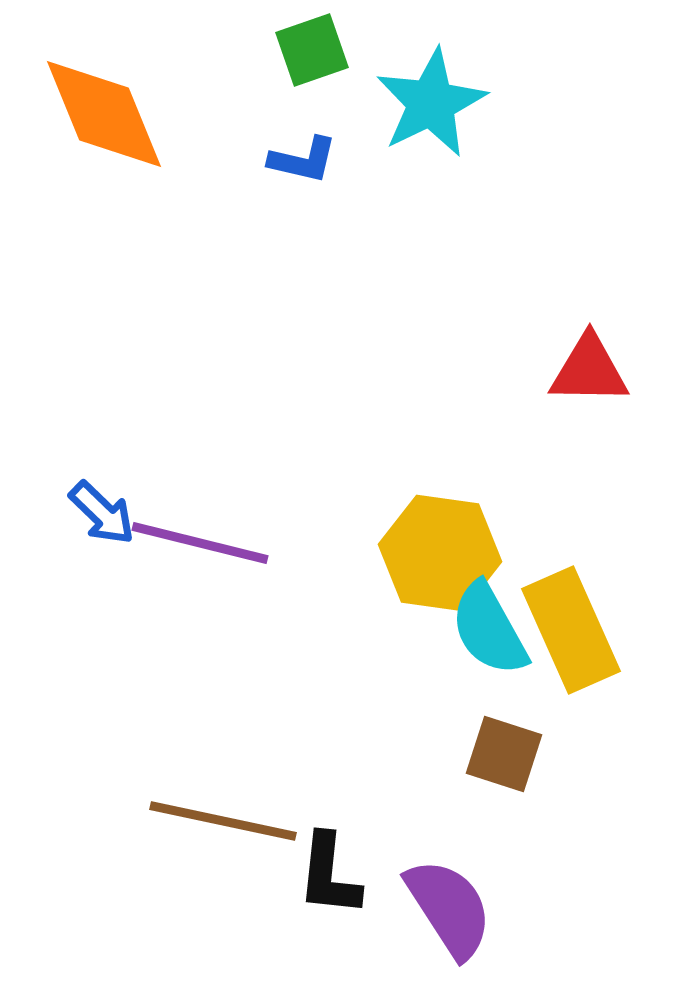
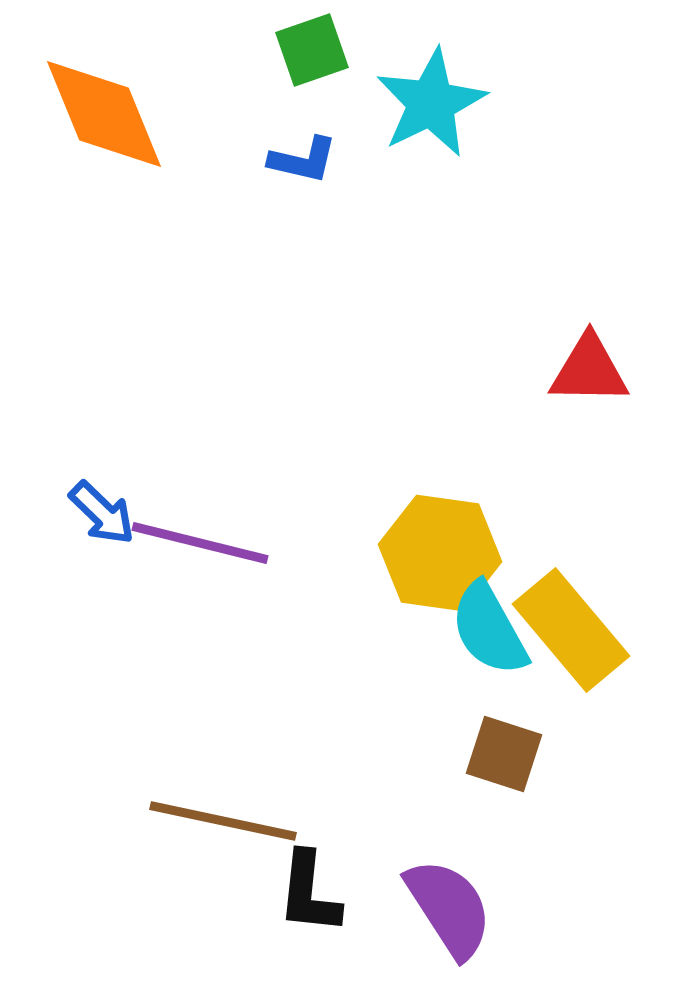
yellow rectangle: rotated 16 degrees counterclockwise
black L-shape: moved 20 px left, 18 px down
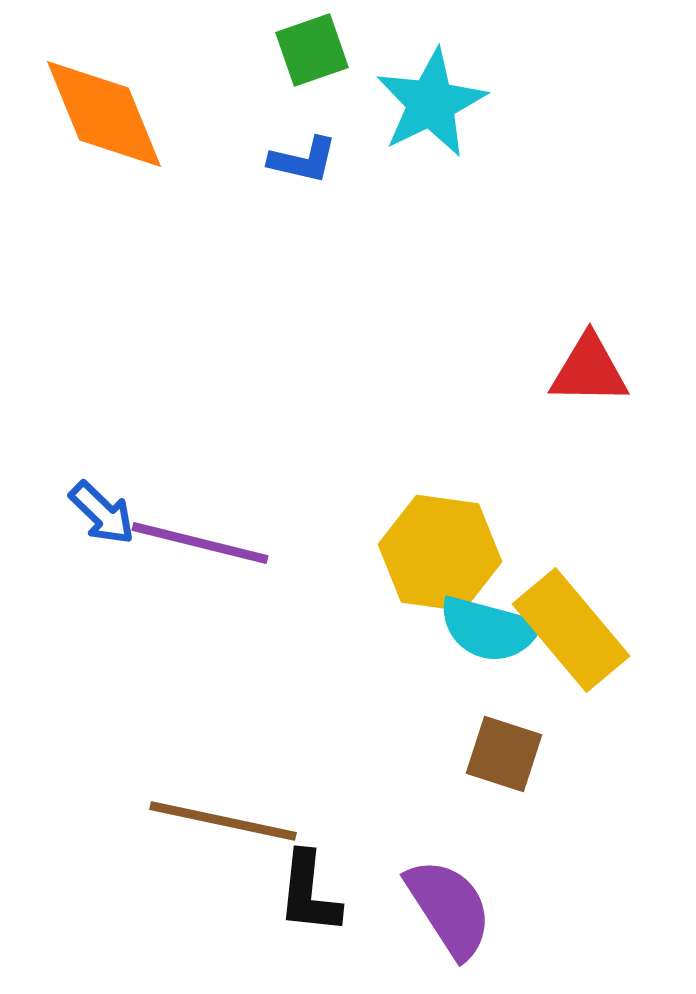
cyan semicircle: rotated 46 degrees counterclockwise
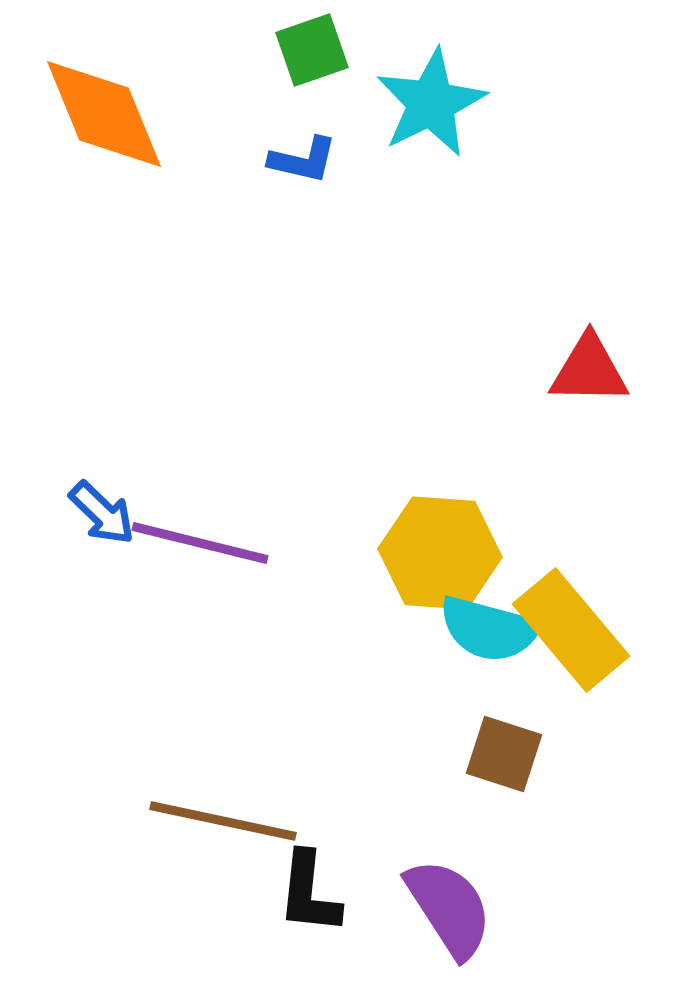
yellow hexagon: rotated 4 degrees counterclockwise
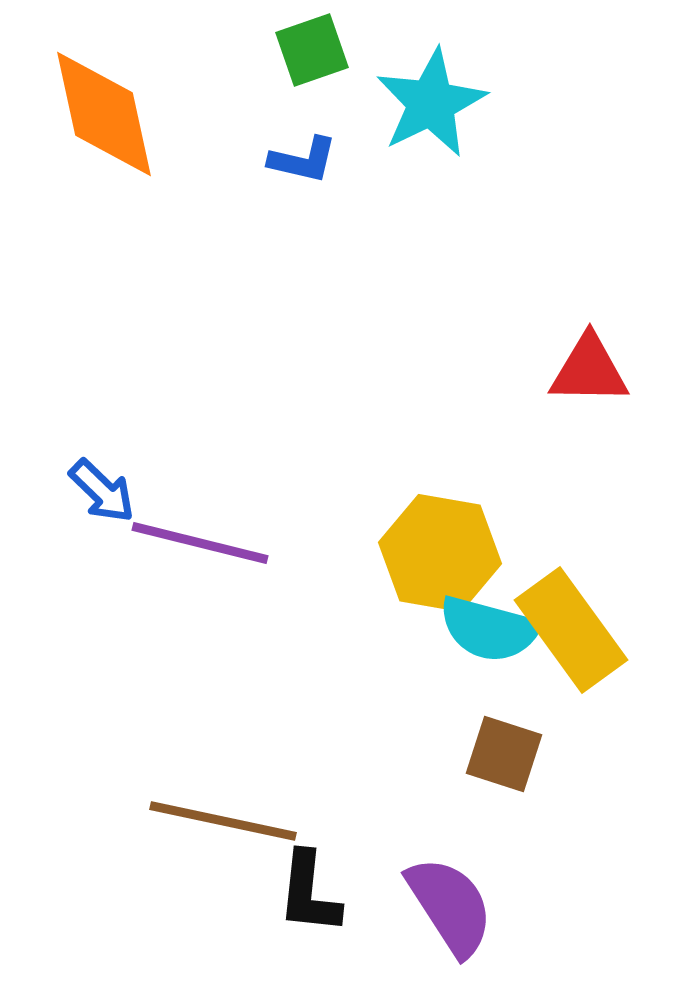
orange diamond: rotated 10 degrees clockwise
blue arrow: moved 22 px up
yellow hexagon: rotated 6 degrees clockwise
yellow rectangle: rotated 4 degrees clockwise
purple semicircle: moved 1 px right, 2 px up
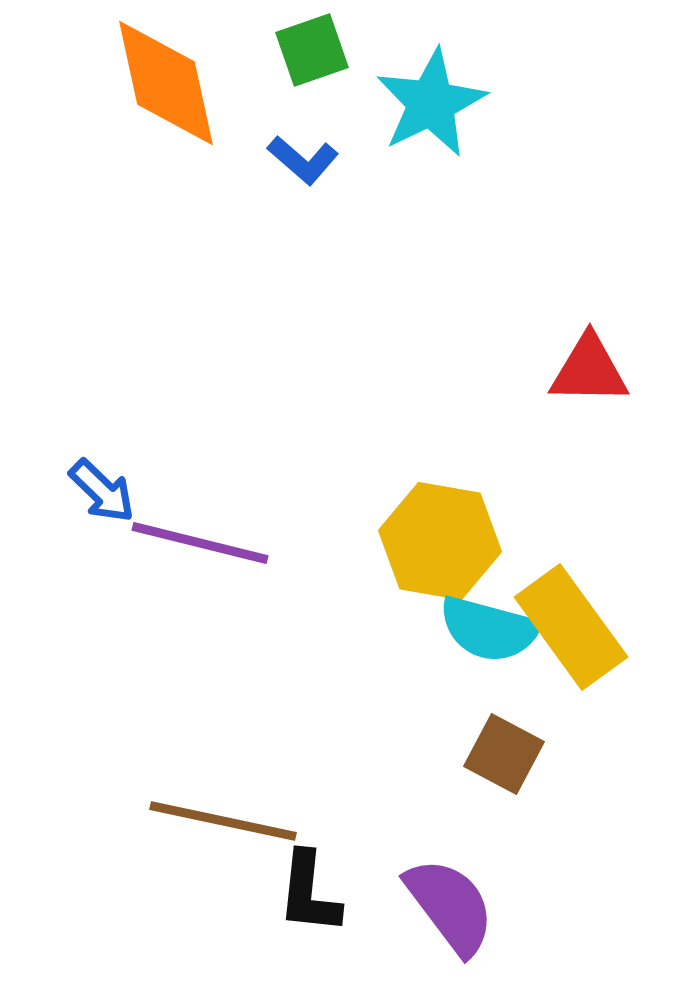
orange diamond: moved 62 px right, 31 px up
blue L-shape: rotated 28 degrees clockwise
yellow hexagon: moved 12 px up
yellow rectangle: moved 3 px up
brown square: rotated 10 degrees clockwise
purple semicircle: rotated 4 degrees counterclockwise
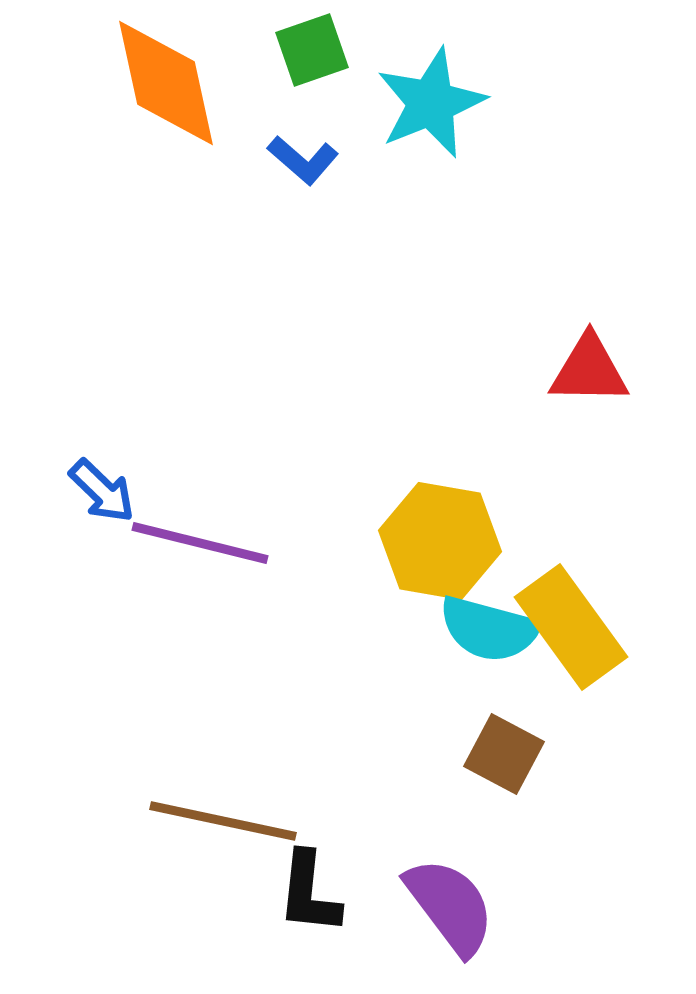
cyan star: rotated 4 degrees clockwise
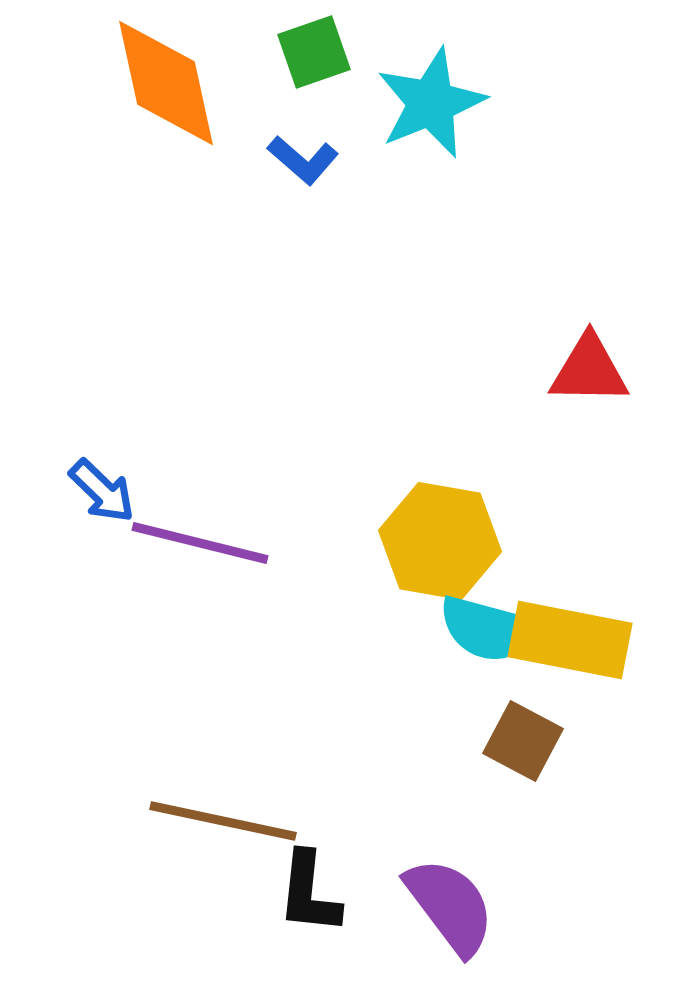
green square: moved 2 px right, 2 px down
yellow rectangle: moved 1 px left, 13 px down; rotated 43 degrees counterclockwise
brown square: moved 19 px right, 13 px up
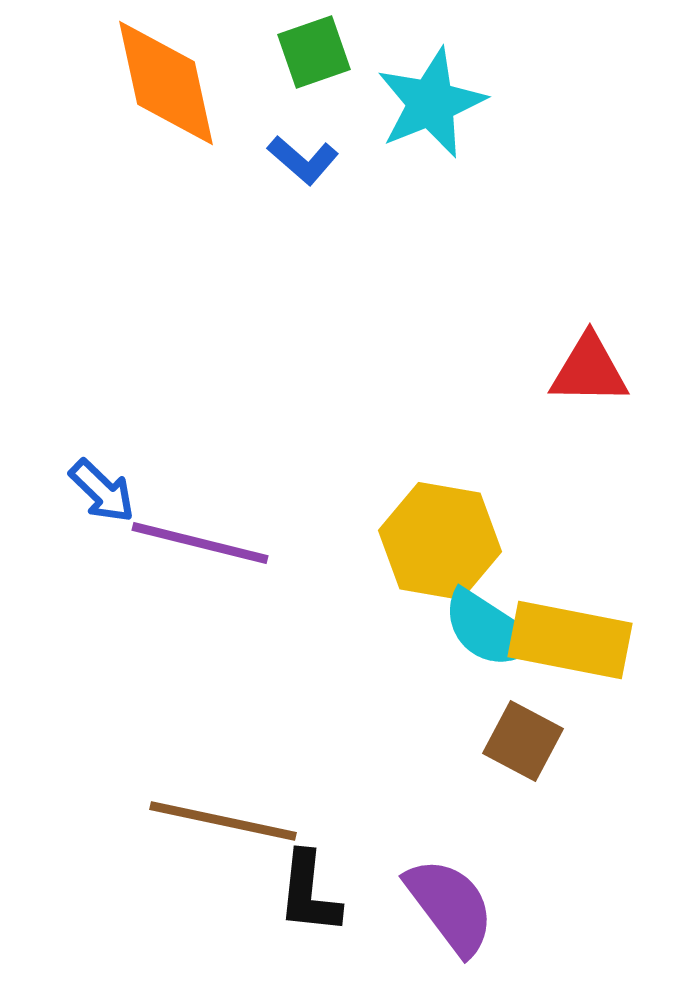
cyan semicircle: rotated 18 degrees clockwise
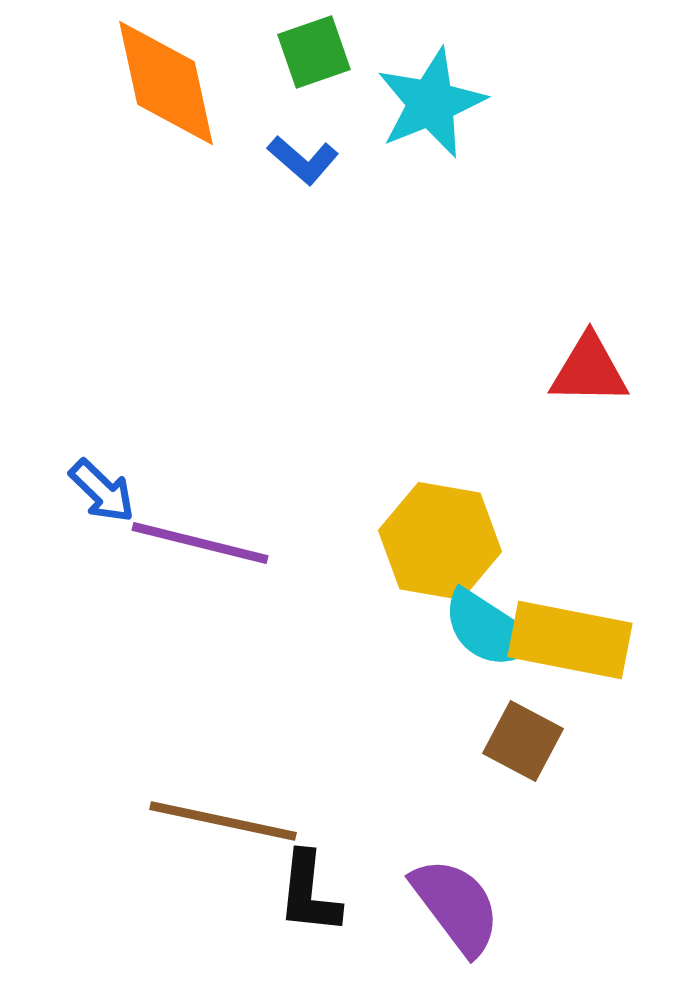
purple semicircle: moved 6 px right
